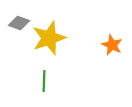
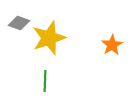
orange star: rotated 15 degrees clockwise
green line: moved 1 px right
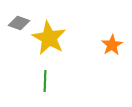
yellow star: rotated 24 degrees counterclockwise
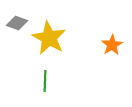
gray diamond: moved 2 px left
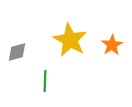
gray diamond: moved 29 px down; rotated 35 degrees counterclockwise
yellow star: moved 21 px right, 2 px down
